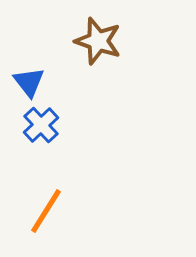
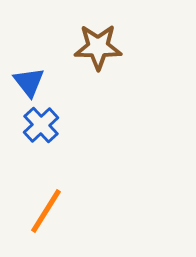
brown star: moved 6 px down; rotated 18 degrees counterclockwise
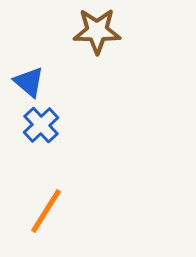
brown star: moved 1 px left, 16 px up
blue triangle: rotated 12 degrees counterclockwise
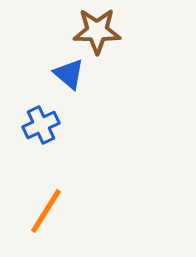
blue triangle: moved 40 px right, 8 px up
blue cross: rotated 18 degrees clockwise
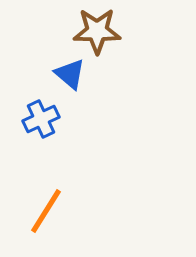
blue triangle: moved 1 px right
blue cross: moved 6 px up
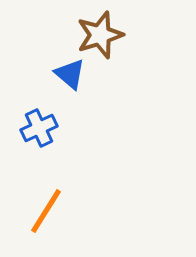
brown star: moved 3 px right, 4 px down; rotated 18 degrees counterclockwise
blue cross: moved 2 px left, 9 px down
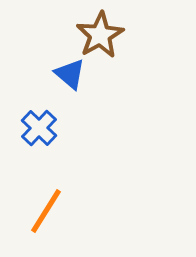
brown star: rotated 12 degrees counterclockwise
blue cross: rotated 21 degrees counterclockwise
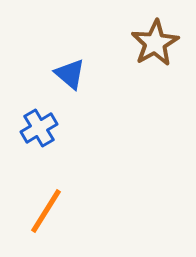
brown star: moved 55 px right, 8 px down
blue cross: rotated 15 degrees clockwise
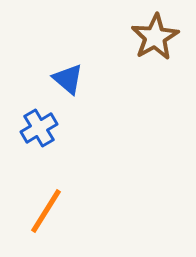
brown star: moved 6 px up
blue triangle: moved 2 px left, 5 px down
